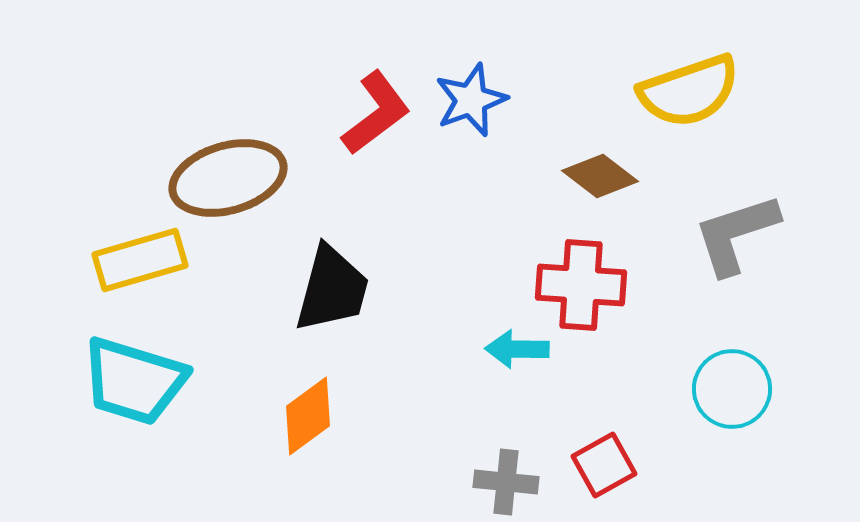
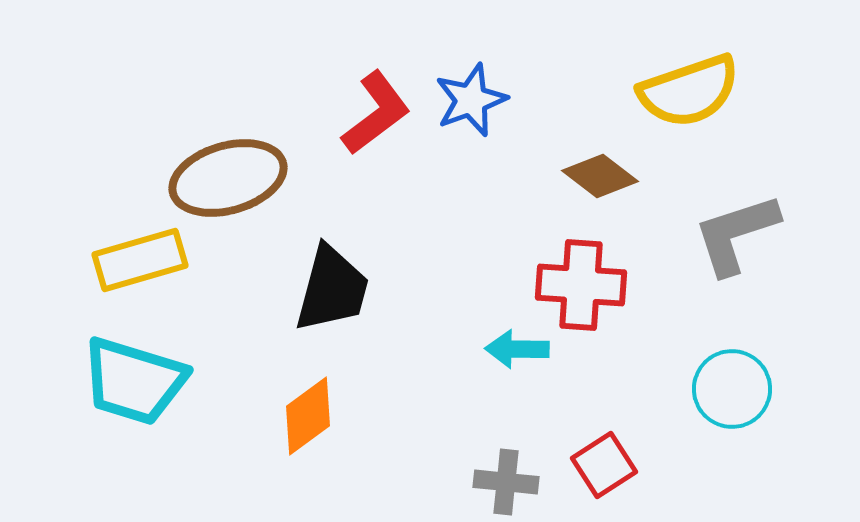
red square: rotated 4 degrees counterclockwise
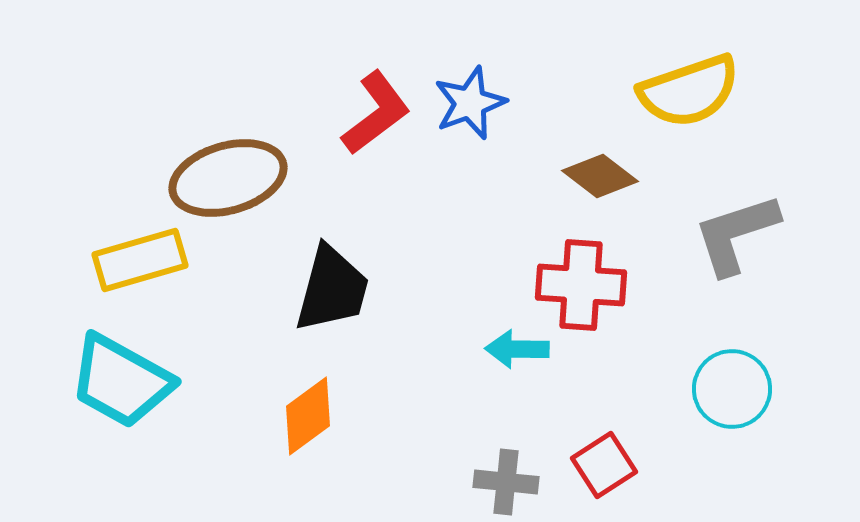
blue star: moved 1 px left, 3 px down
cyan trapezoid: moved 13 px left; rotated 12 degrees clockwise
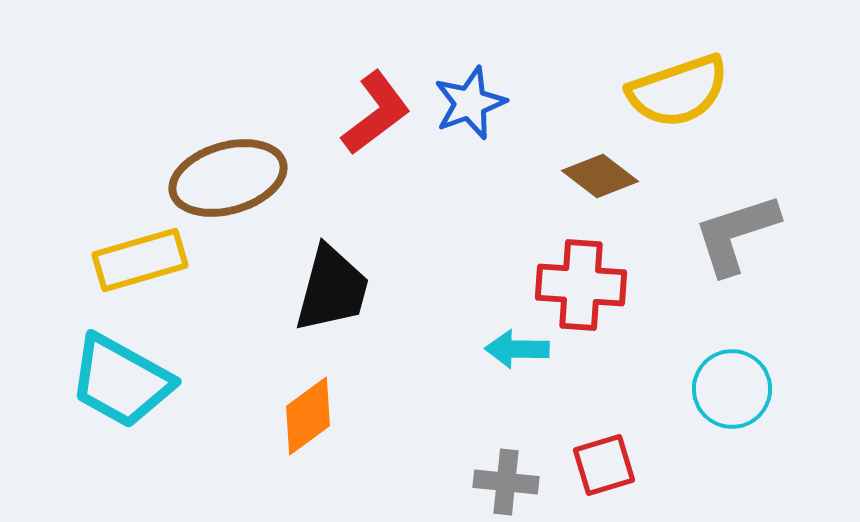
yellow semicircle: moved 11 px left
red square: rotated 16 degrees clockwise
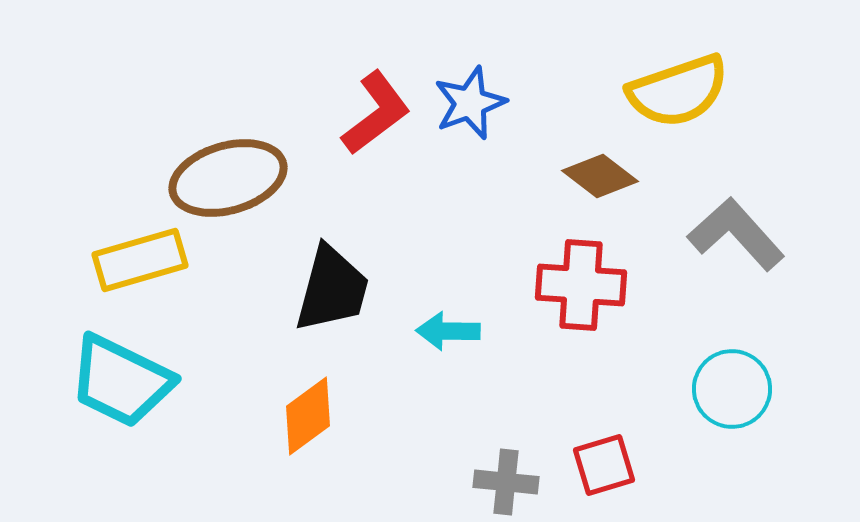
gray L-shape: rotated 66 degrees clockwise
cyan arrow: moved 69 px left, 18 px up
cyan trapezoid: rotated 3 degrees counterclockwise
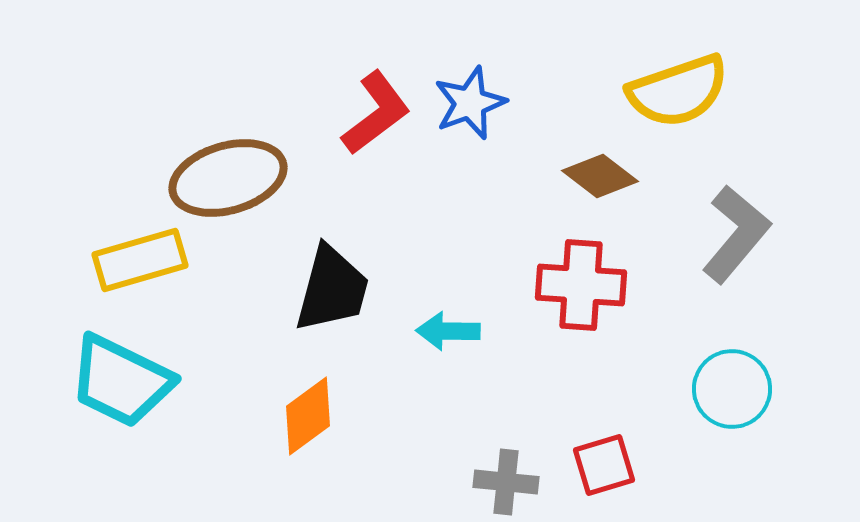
gray L-shape: rotated 82 degrees clockwise
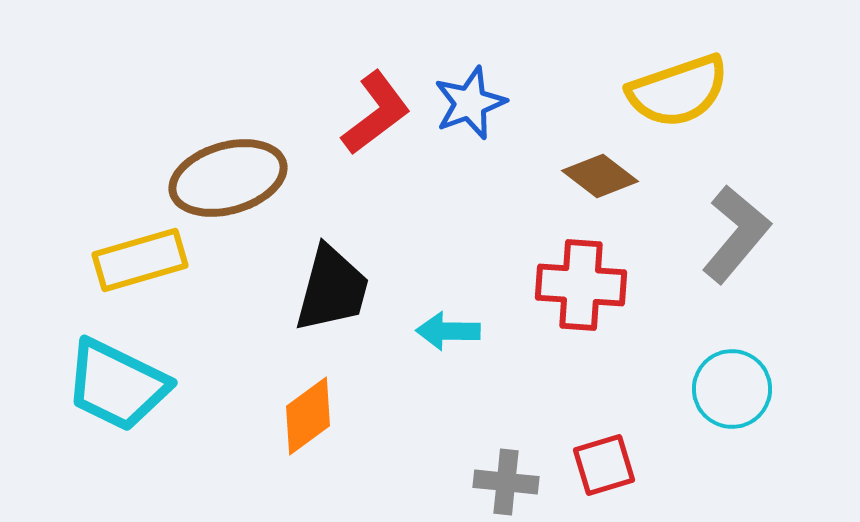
cyan trapezoid: moved 4 px left, 4 px down
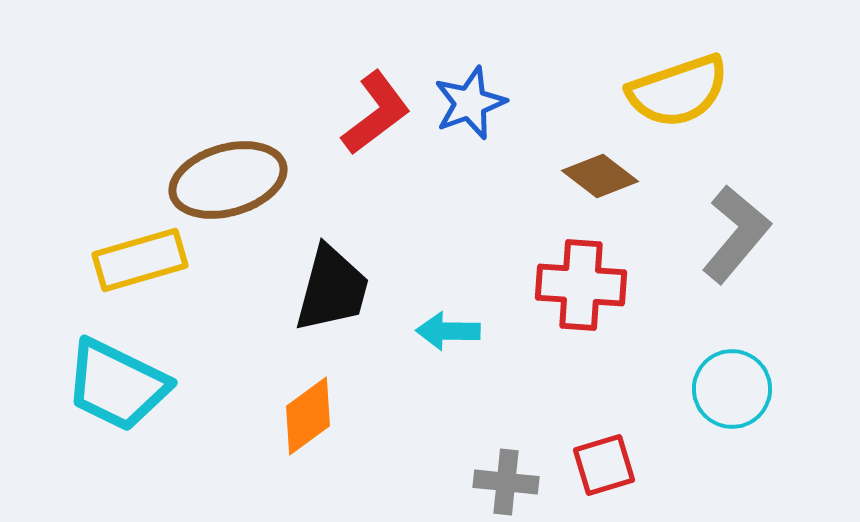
brown ellipse: moved 2 px down
